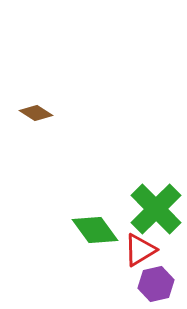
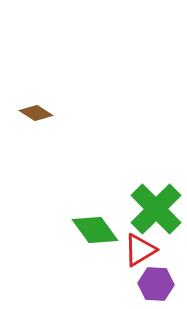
purple hexagon: rotated 16 degrees clockwise
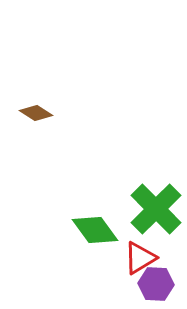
red triangle: moved 8 px down
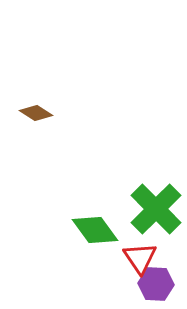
red triangle: rotated 33 degrees counterclockwise
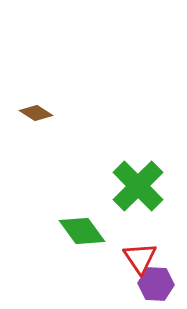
green cross: moved 18 px left, 23 px up
green diamond: moved 13 px left, 1 px down
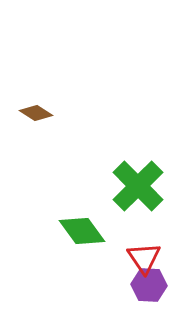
red triangle: moved 4 px right
purple hexagon: moved 7 px left, 1 px down
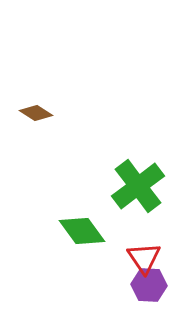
green cross: rotated 8 degrees clockwise
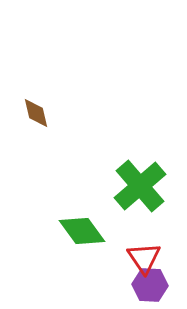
brown diamond: rotated 44 degrees clockwise
green cross: moved 2 px right; rotated 4 degrees counterclockwise
purple hexagon: moved 1 px right
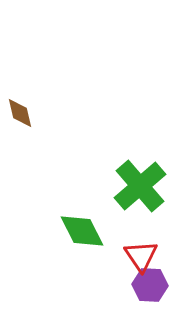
brown diamond: moved 16 px left
green diamond: rotated 9 degrees clockwise
red triangle: moved 3 px left, 2 px up
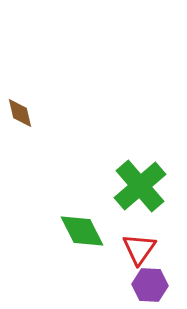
red triangle: moved 2 px left, 7 px up; rotated 9 degrees clockwise
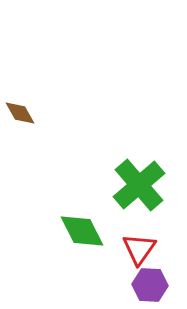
brown diamond: rotated 16 degrees counterclockwise
green cross: moved 1 px left, 1 px up
